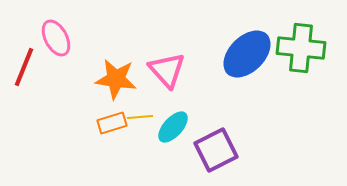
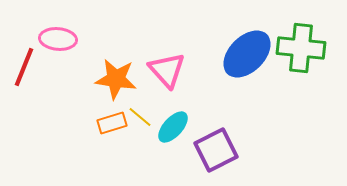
pink ellipse: moved 2 px right, 1 px down; rotated 57 degrees counterclockwise
yellow line: rotated 45 degrees clockwise
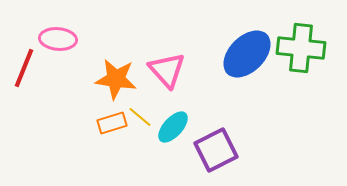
red line: moved 1 px down
